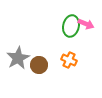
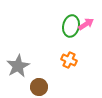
pink arrow: rotated 56 degrees counterclockwise
gray star: moved 8 px down
brown circle: moved 22 px down
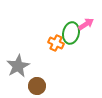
green ellipse: moved 7 px down
orange cross: moved 13 px left, 17 px up
brown circle: moved 2 px left, 1 px up
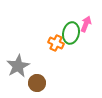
pink arrow: rotated 35 degrees counterclockwise
brown circle: moved 3 px up
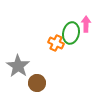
pink arrow: rotated 21 degrees counterclockwise
gray star: rotated 10 degrees counterclockwise
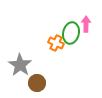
gray star: moved 2 px right, 1 px up
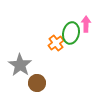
orange cross: rotated 28 degrees clockwise
